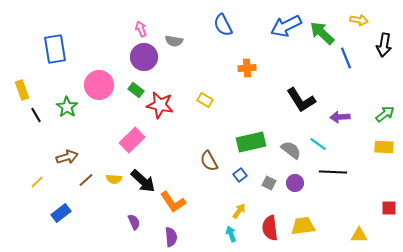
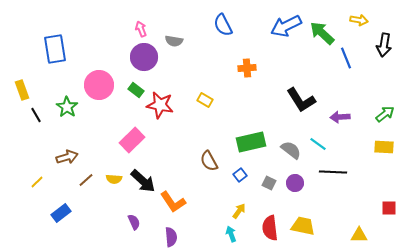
yellow trapezoid at (303, 226): rotated 20 degrees clockwise
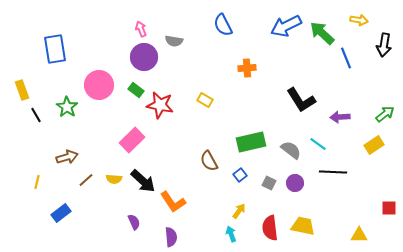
yellow rectangle at (384, 147): moved 10 px left, 2 px up; rotated 36 degrees counterclockwise
yellow line at (37, 182): rotated 32 degrees counterclockwise
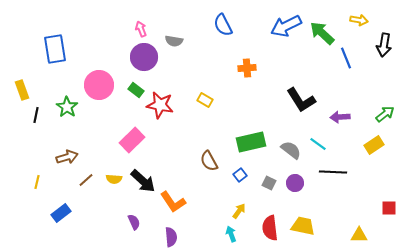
black line at (36, 115): rotated 42 degrees clockwise
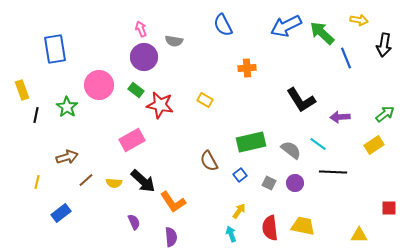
pink rectangle at (132, 140): rotated 15 degrees clockwise
yellow semicircle at (114, 179): moved 4 px down
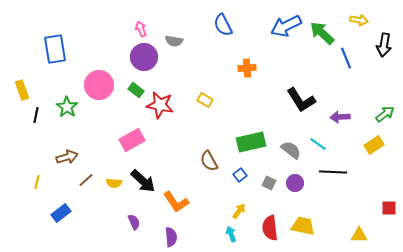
orange L-shape at (173, 202): moved 3 px right
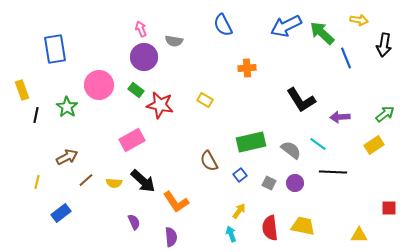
brown arrow at (67, 157): rotated 10 degrees counterclockwise
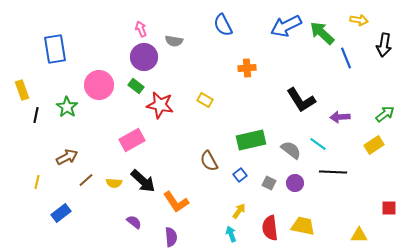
green rectangle at (136, 90): moved 4 px up
green rectangle at (251, 142): moved 2 px up
purple semicircle at (134, 222): rotated 28 degrees counterclockwise
